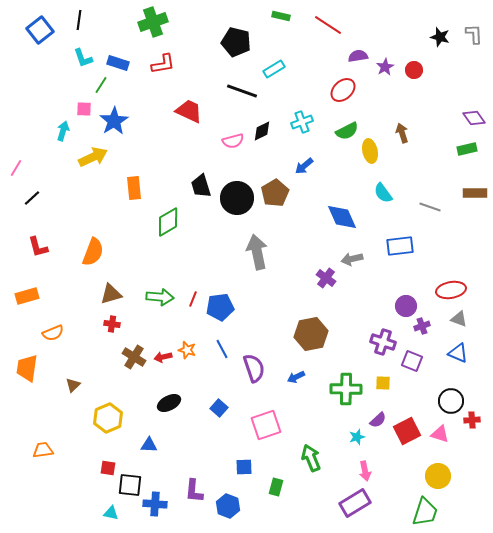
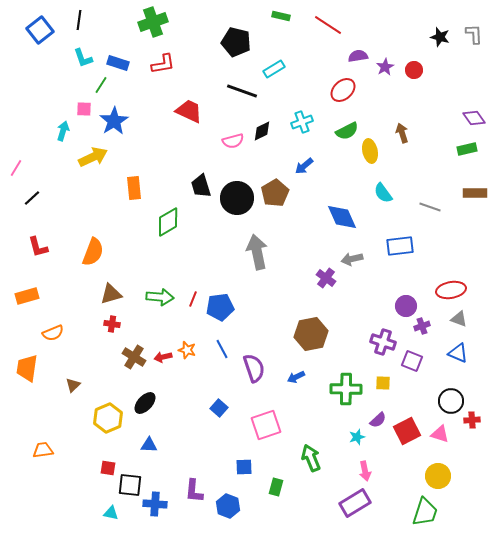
black ellipse at (169, 403): moved 24 px left; rotated 20 degrees counterclockwise
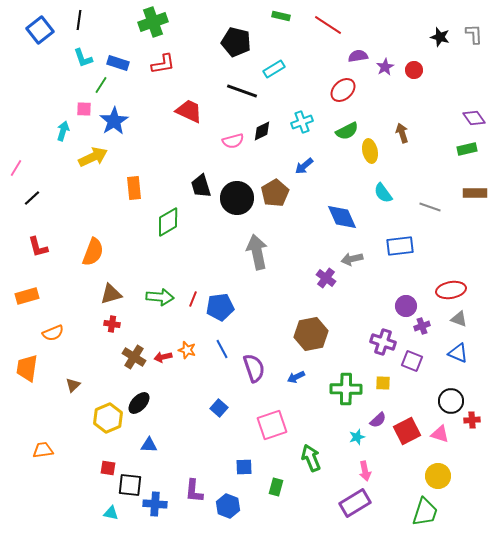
black ellipse at (145, 403): moved 6 px left
pink square at (266, 425): moved 6 px right
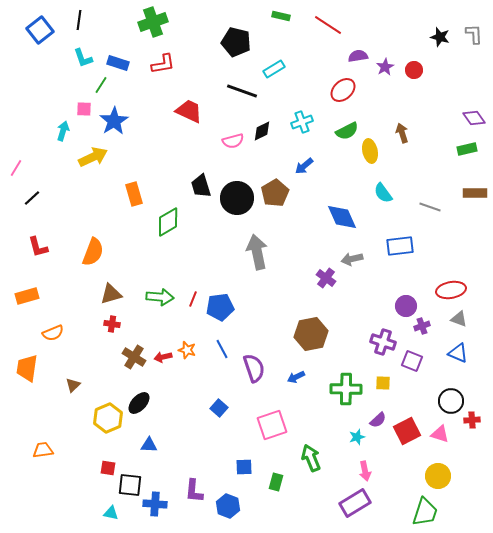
orange rectangle at (134, 188): moved 6 px down; rotated 10 degrees counterclockwise
green rectangle at (276, 487): moved 5 px up
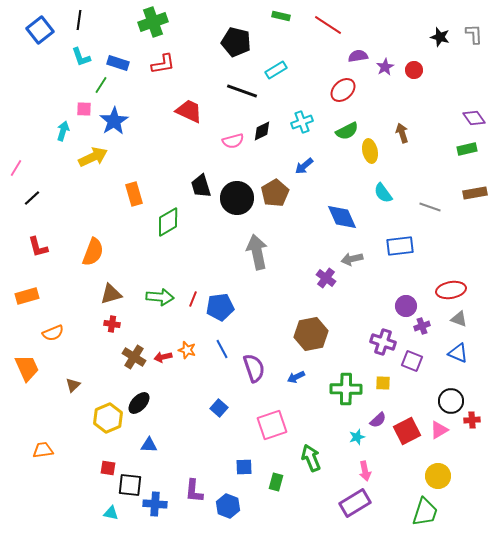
cyan L-shape at (83, 58): moved 2 px left, 1 px up
cyan rectangle at (274, 69): moved 2 px right, 1 px down
brown rectangle at (475, 193): rotated 10 degrees counterclockwise
orange trapezoid at (27, 368): rotated 148 degrees clockwise
pink triangle at (440, 434): moved 1 px left, 4 px up; rotated 48 degrees counterclockwise
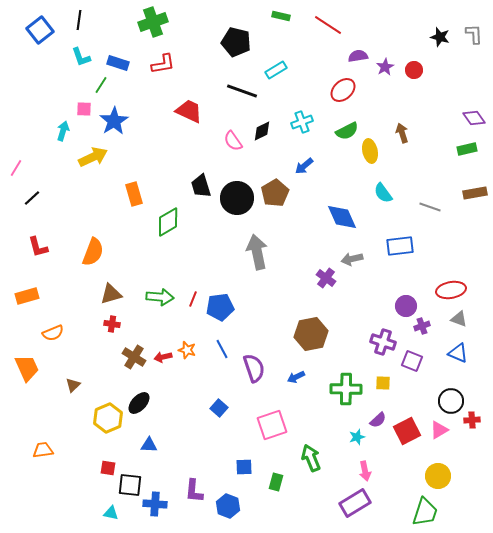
pink semicircle at (233, 141): rotated 70 degrees clockwise
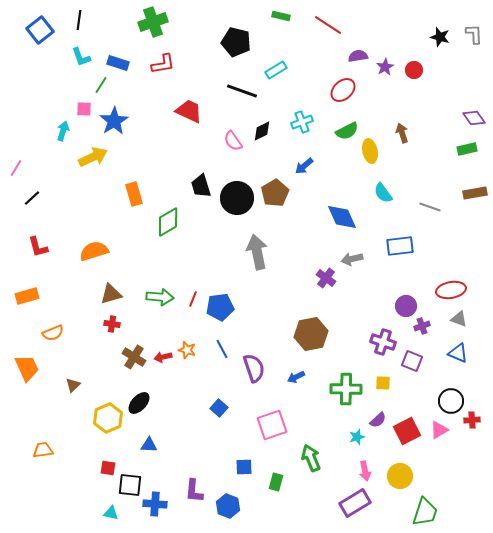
orange semicircle at (93, 252): moved 1 px right, 1 px up; rotated 128 degrees counterclockwise
yellow circle at (438, 476): moved 38 px left
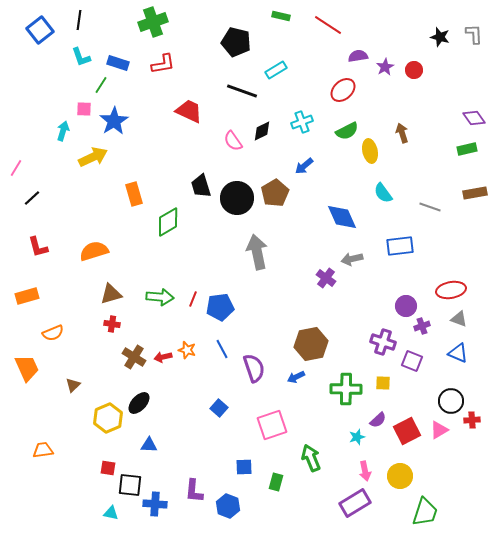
brown hexagon at (311, 334): moved 10 px down
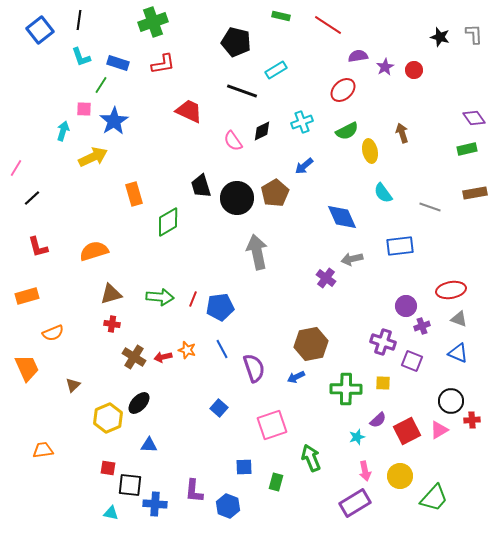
green trapezoid at (425, 512): moved 9 px right, 14 px up; rotated 24 degrees clockwise
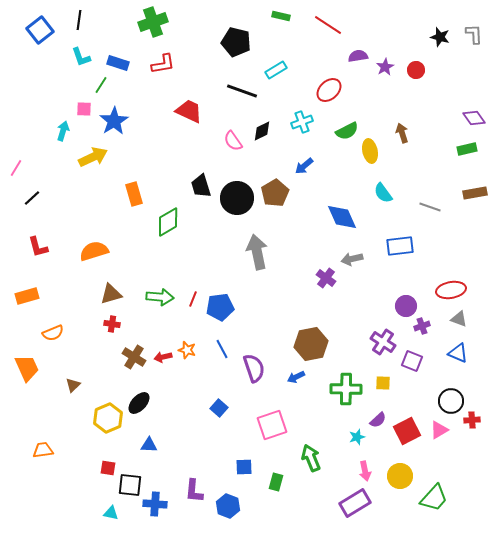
red circle at (414, 70): moved 2 px right
red ellipse at (343, 90): moved 14 px left
purple cross at (383, 342): rotated 15 degrees clockwise
